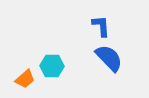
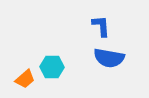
blue semicircle: rotated 144 degrees clockwise
cyan hexagon: moved 1 px down
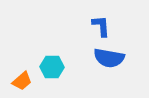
orange trapezoid: moved 3 px left, 2 px down
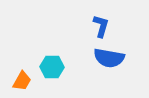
blue L-shape: rotated 20 degrees clockwise
orange trapezoid: rotated 20 degrees counterclockwise
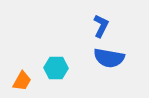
blue L-shape: rotated 10 degrees clockwise
cyan hexagon: moved 4 px right, 1 px down
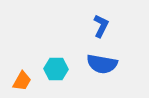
blue semicircle: moved 7 px left, 6 px down
cyan hexagon: moved 1 px down
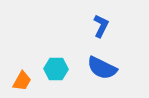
blue semicircle: moved 4 px down; rotated 16 degrees clockwise
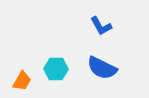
blue L-shape: rotated 125 degrees clockwise
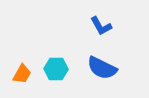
orange trapezoid: moved 7 px up
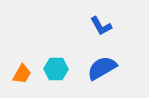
blue semicircle: rotated 124 degrees clockwise
